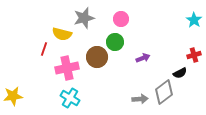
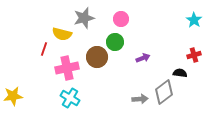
black semicircle: rotated 144 degrees counterclockwise
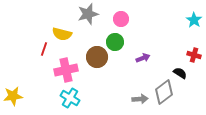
gray star: moved 4 px right, 4 px up
red cross: rotated 32 degrees clockwise
pink cross: moved 1 px left, 2 px down
black semicircle: rotated 24 degrees clockwise
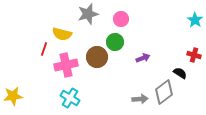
cyan star: moved 1 px right
pink cross: moved 5 px up
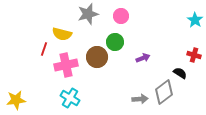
pink circle: moved 3 px up
yellow star: moved 3 px right, 4 px down
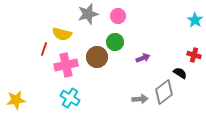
pink circle: moved 3 px left
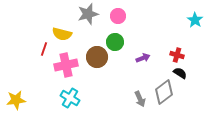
red cross: moved 17 px left
gray arrow: rotated 70 degrees clockwise
